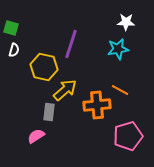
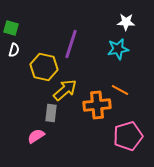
gray rectangle: moved 2 px right, 1 px down
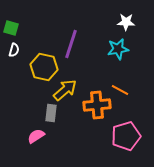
pink pentagon: moved 2 px left
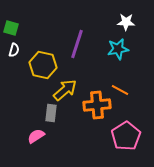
purple line: moved 6 px right
yellow hexagon: moved 1 px left, 2 px up
pink pentagon: rotated 16 degrees counterclockwise
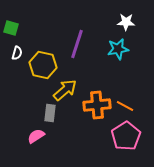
white semicircle: moved 3 px right, 3 px down
orange line: moved 5 px right, 16 px down
gray rectangle: moved 1 px left
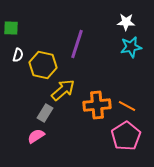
green square: rotated 14 degrees counterclockwise
cyan star: moved 13 px right, 2 px up
white semicircle: moved 1 px right, 2 px down
yellow arrow: moved 2 px left
orange line: moved 2 px right
gray rectangle: moved 5 px left; rotated 24 degrees clockwise
